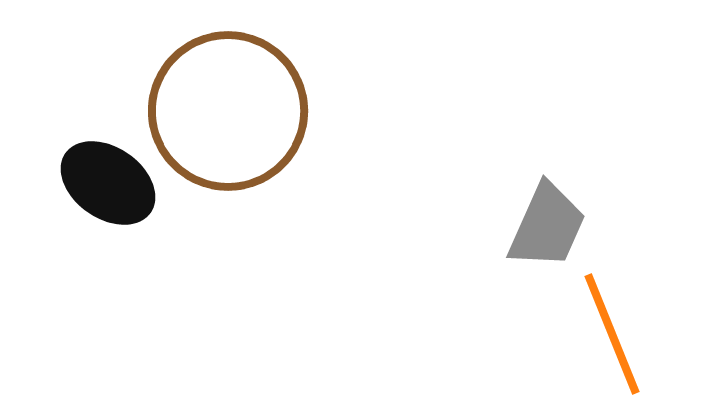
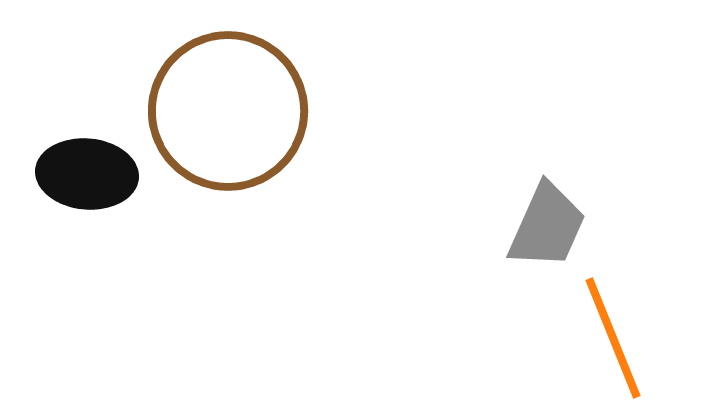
black ellipse: moved 21 px left, 9 px up; rotated 30 degrees counterclockwise
orange line: moved 1 px right, 4 px down
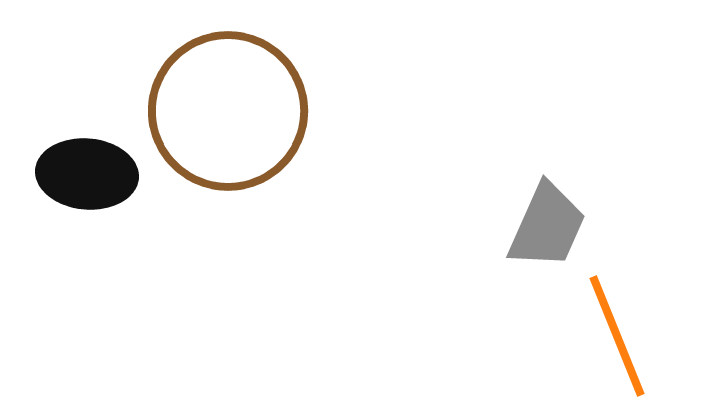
orange line: moved 4 px right, 2 px up
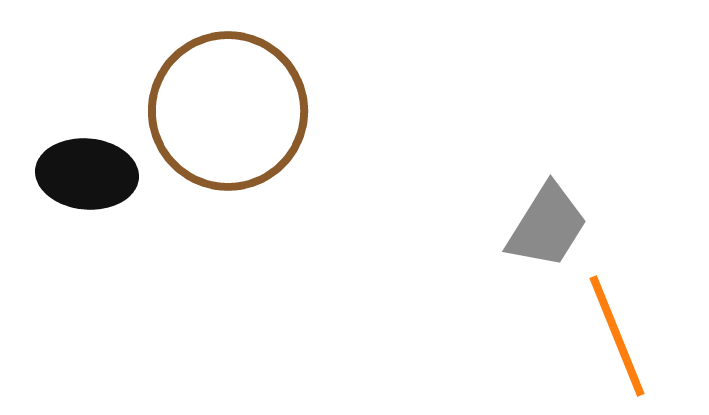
gray trapezoid: rotated 8 degrees clockwise
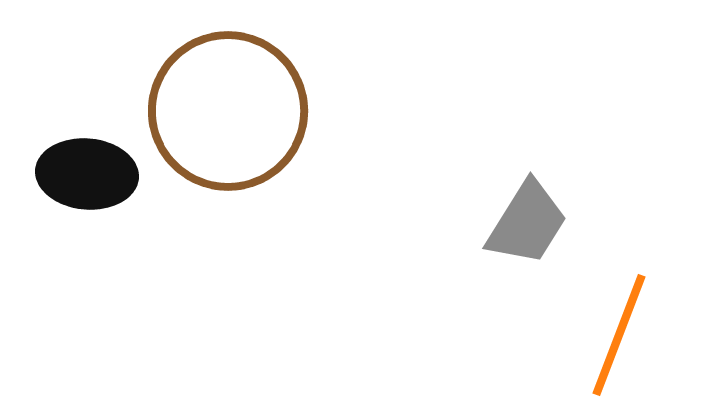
gray trapezoid: moved 20 px left, 3 px up
orange line: moved 2 px right, 1 px up; rotated 43 degrees clockwise
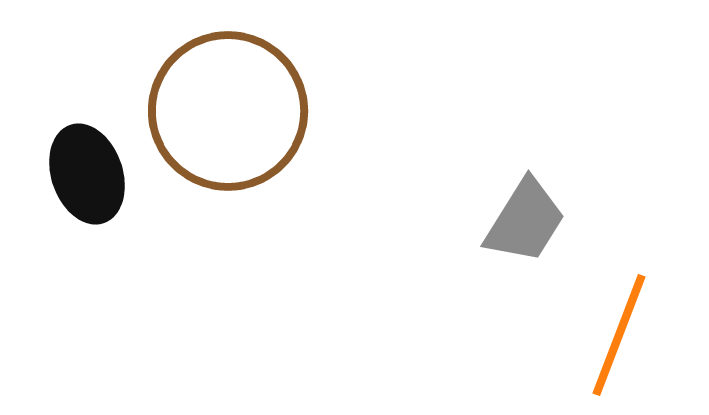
black ellipse: rotated 66 degrees clockwise
gray trapezoid: moved 2 px left, 2 px up
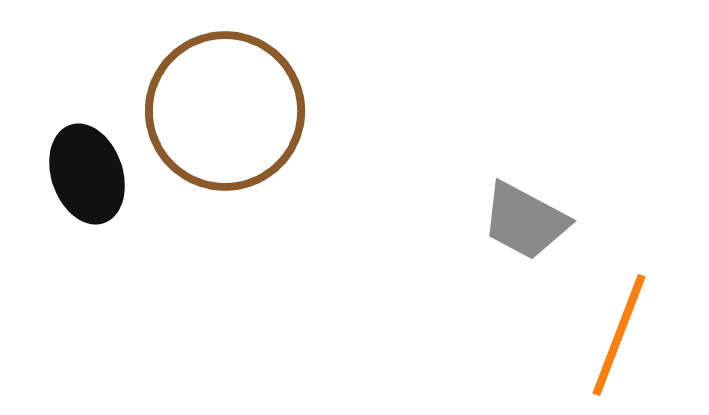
brown circle: moved 3 px left
gray trapezoid: rotated 86 degrees clockwise
